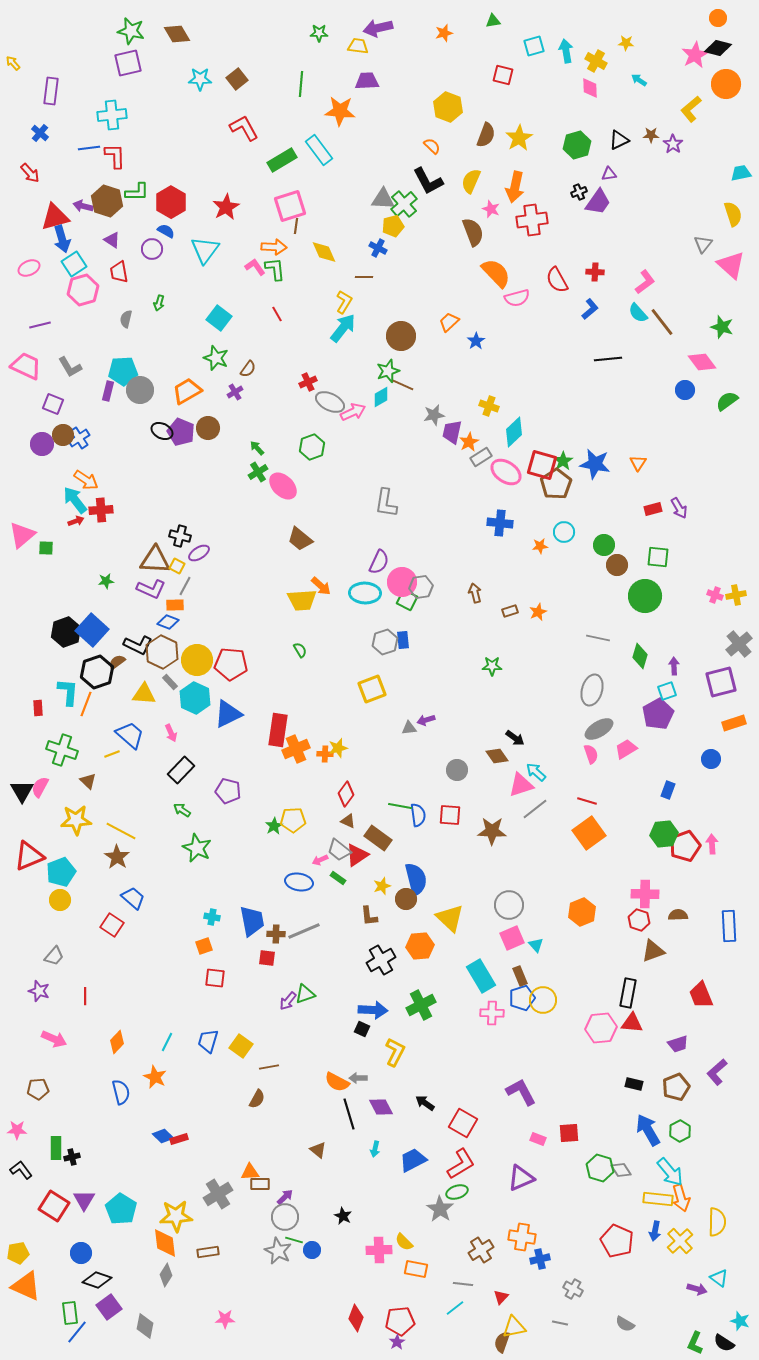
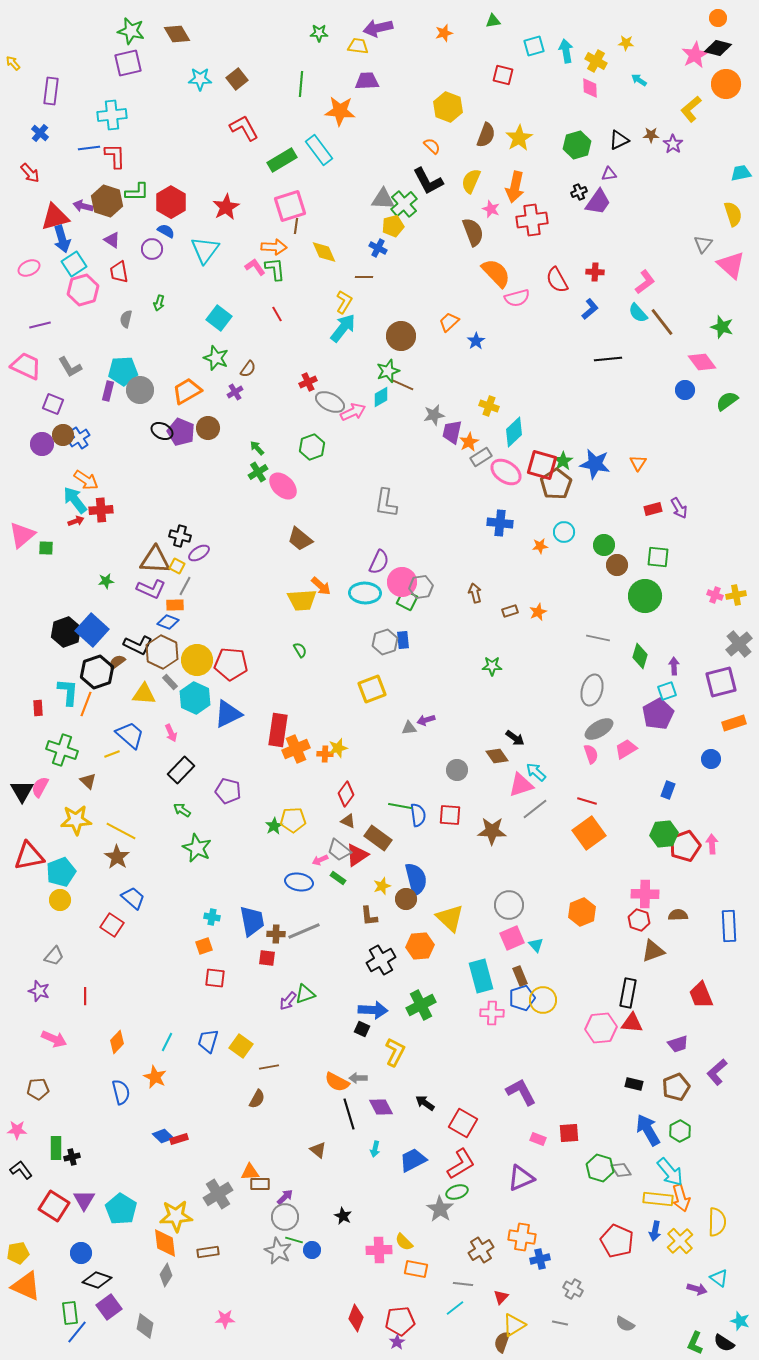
red triangle at (29, 856): rotated 12 degrees clockwise
cyan rectangle at (481, 976): rotated 16 degrees clockwise
yellow triangle at (514, 1327): moved 2 px up; rotated 20 degrees counterclockwise
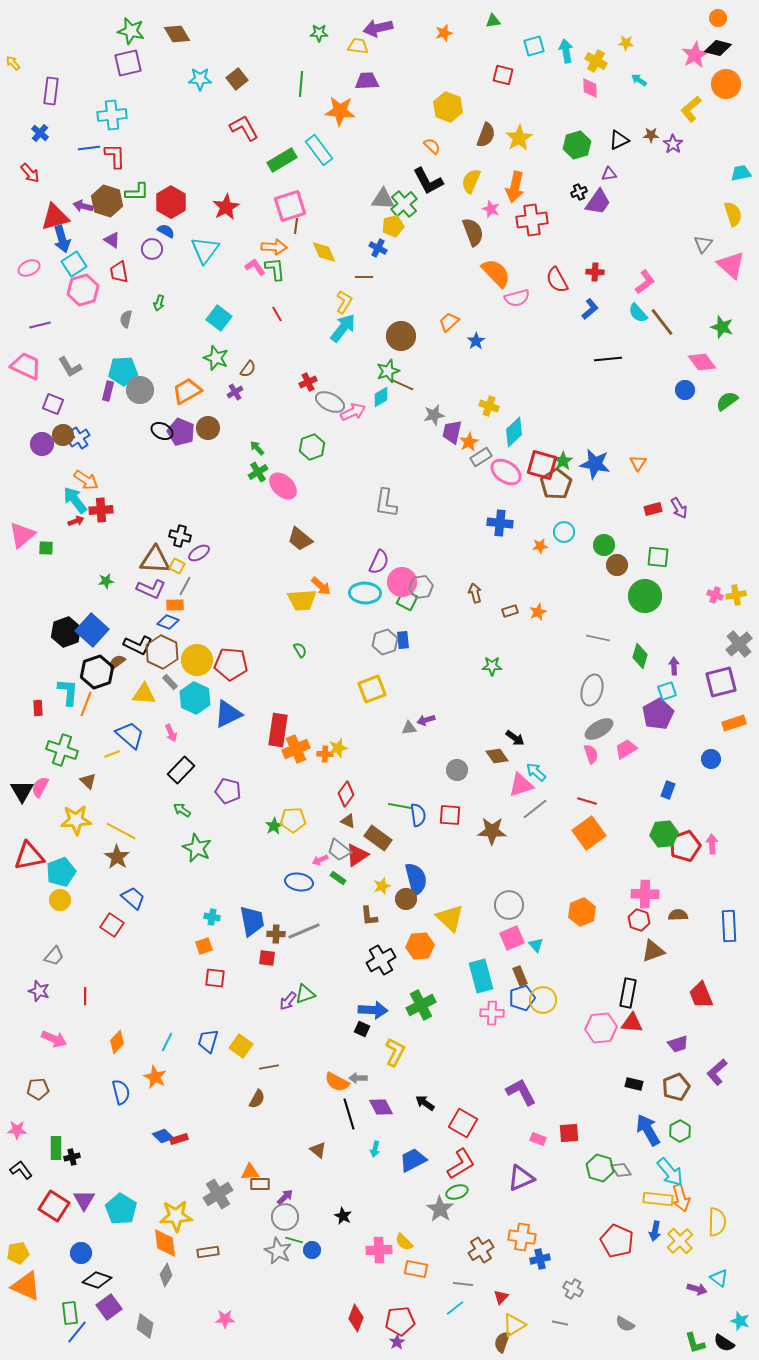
green L-shape at (695, 1343): rotated 40 degrees counterclockwise
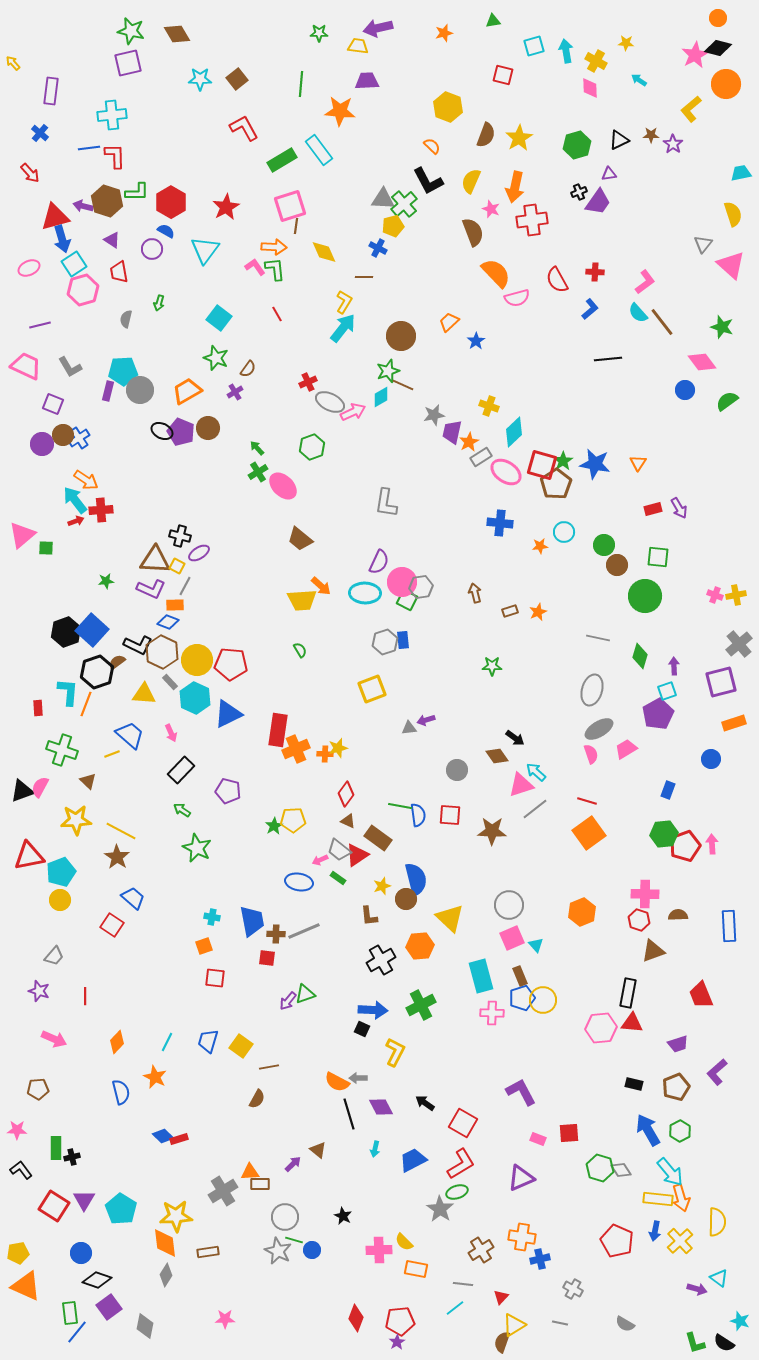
black triangle at (22, 791): rotated 40 degrees clockwise
gray cross at (218, 1194): moved 5 px right, 3 px up
purple arrow at (285, 1197): moved 8 px right, 33 px up
